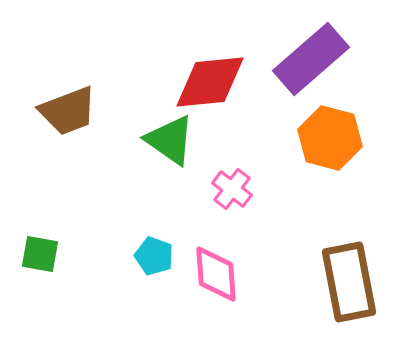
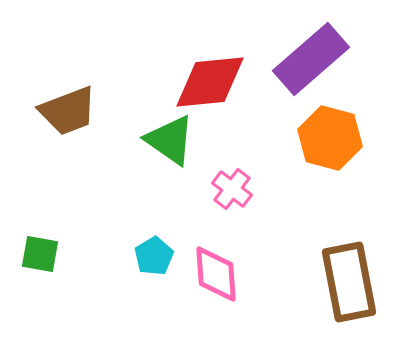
cyan pentagon: rotated 21 degrees clockwise
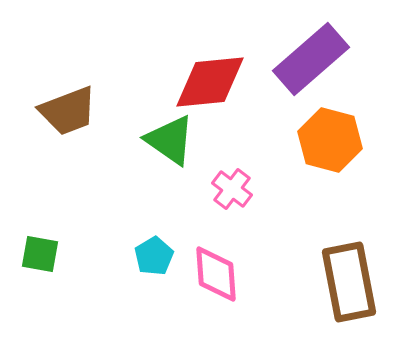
orange hexagon: moved 2 px down
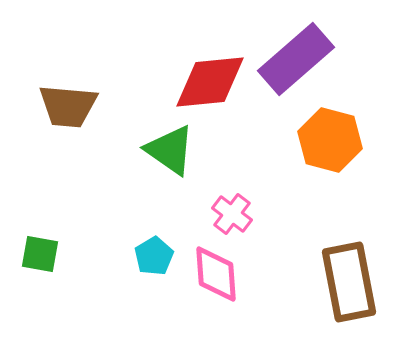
purple rectangle: moved 15 px left
brown trapezoid: moved 5 px up; rotated 26 degrees clockwise
green triangle: moved 10 px down
pink cross: moved 25 px down
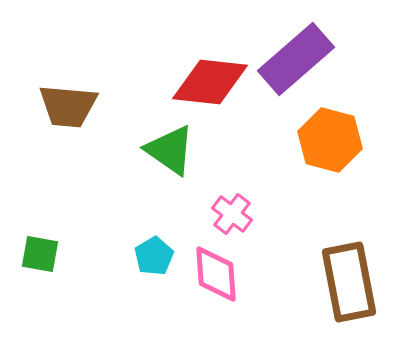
red diamond: rotated 12 degrees clockwise
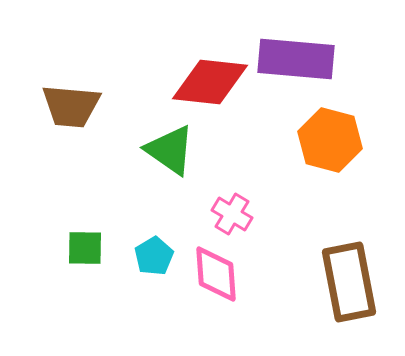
purple rectangle: rotated 46 degrees clockwise
brown trapezoid: moved 3 px right
pink cross: rotated 6 degrees counterclockwise
green square: moved 45 px right, 6 px up; rotated 9 degrees counterclockwise
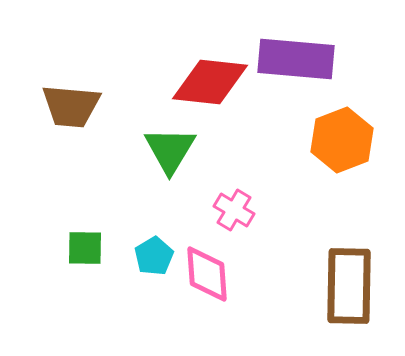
orange hexagon: moved 12 px right; rotated 24 degrees clockwise
green triangle: rotated 26 degrees clockwise
pink cross: moved 2 px right, 4 px up
pink diamond: moved 9 px left
brown rectangle: moved 4 px down; rotated 12 degrees clockwise
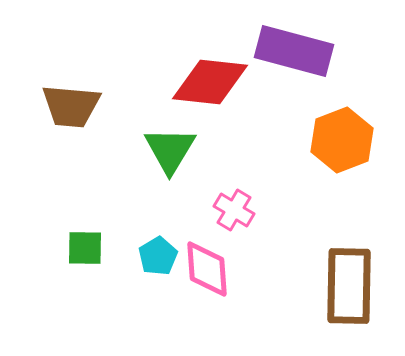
purple rectangle: moved 2 px left, 8 px up; rotated 10 degrees clockwise
cyan pentagon: moved 4 px right
pink diamond: moved 5 px up
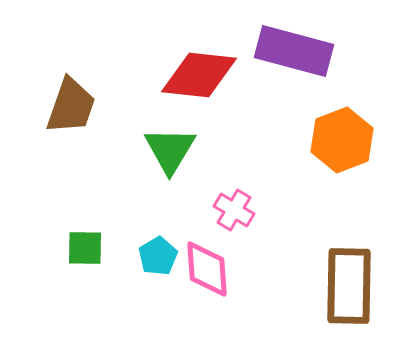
red diamond: moved 11 px left, 7 px up
brown trapezoid: rotated 76 degrees counterclockwise
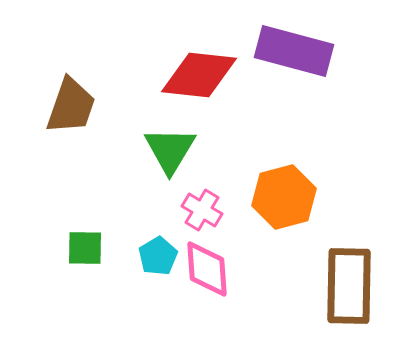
orange hexagon: moved 58 px left, 57 px down; rotated 6 degrees clockwise
pink cross: moved 32 px left
